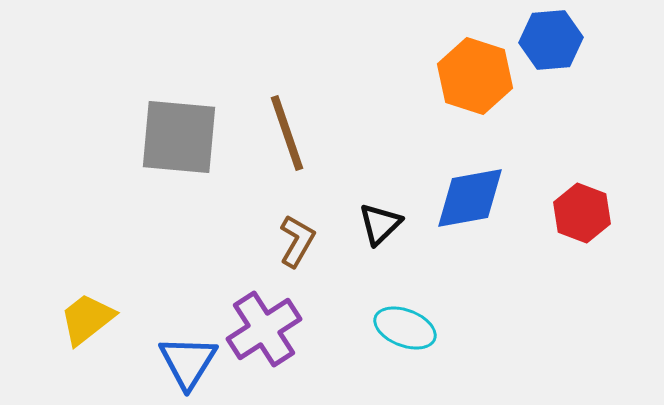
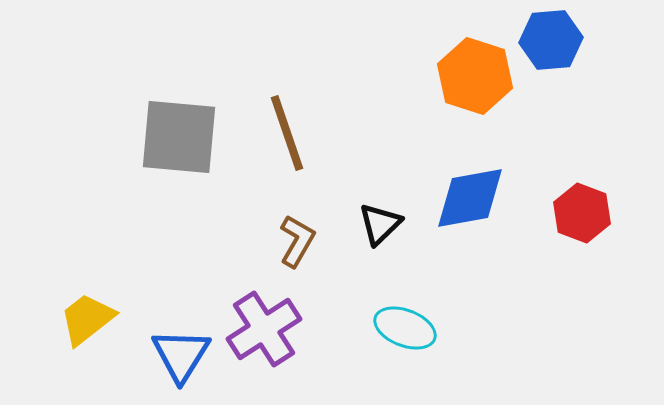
blue triangle: moved 7 px left, 7 px up
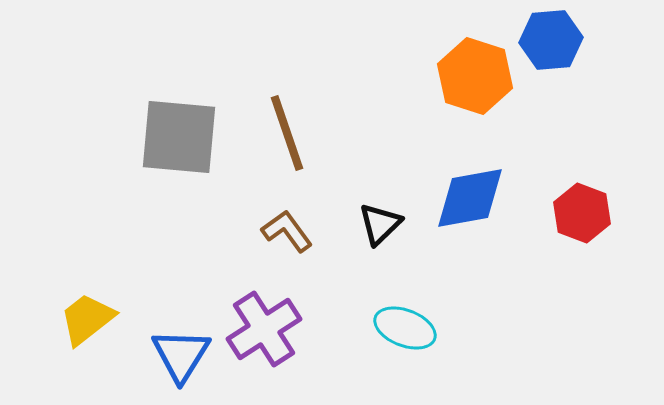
brown L-shape: moved 10 px left, 10 px up; rotated 66 degrees counterclockwise
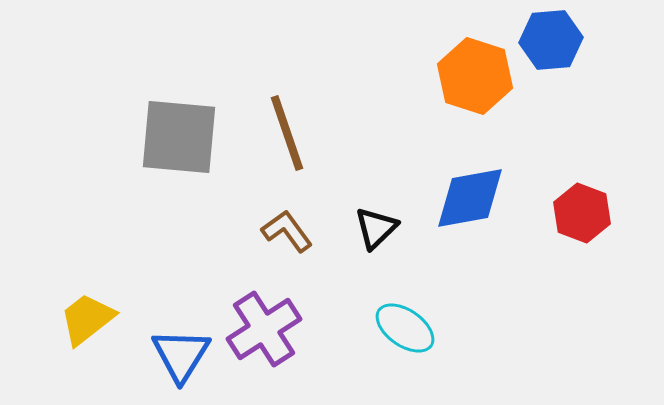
black triangle: moved 4 px left, 4 px down
cyan ellipse: rotated 14 degrees clockwise
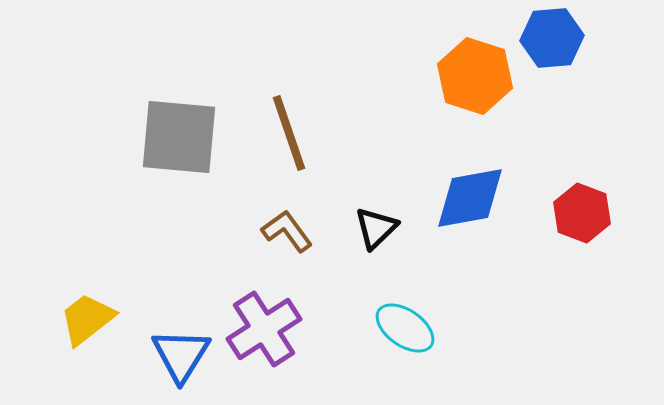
blue hexagon: moved 1 px right, 2 px up
brown line: moved 2 px right
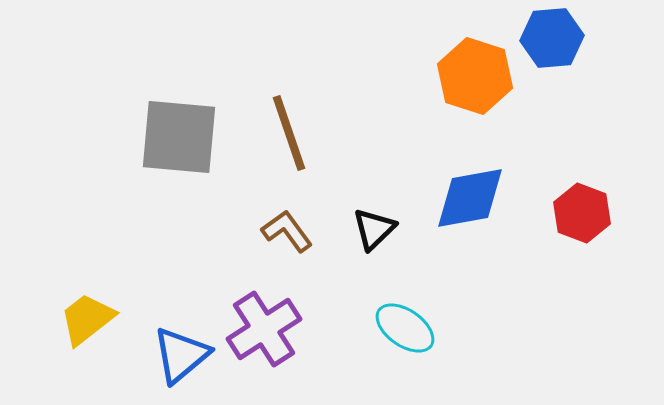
black triangle: moved 2 px left, 1 px down
blue triangle: rotated 18 degrees clockwise
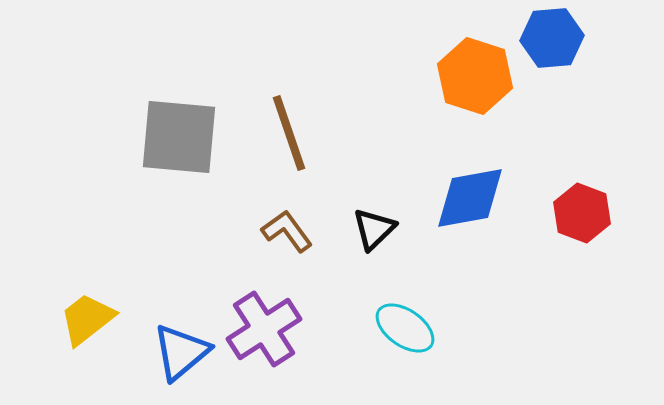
blue triangle: moved 3 px up
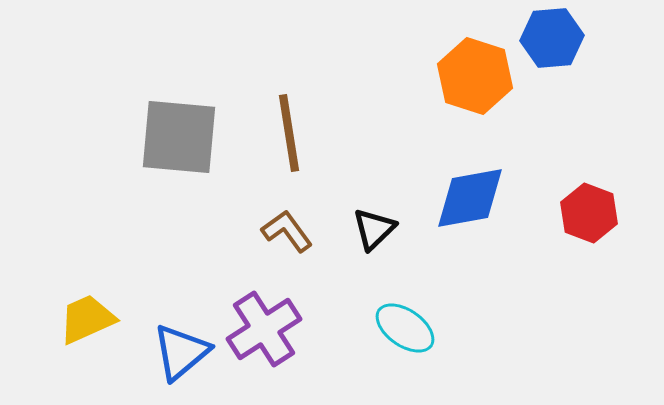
brown line: rotated 10 degrees clockwise
red hexagon: moved 7 px right
yellow trapezoid: rotated 14 degrees clockwise
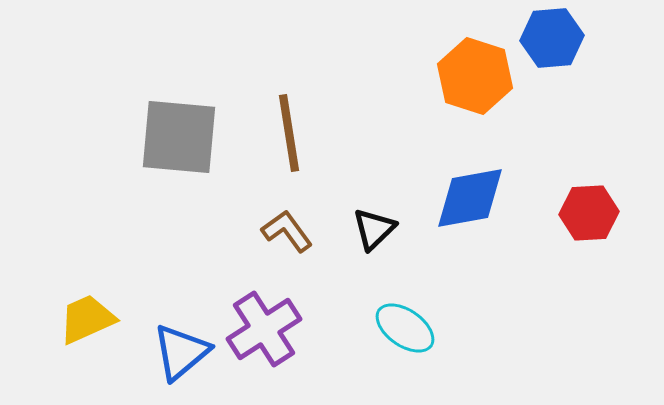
red hexagon: rotated 24 degrees counterclockwise
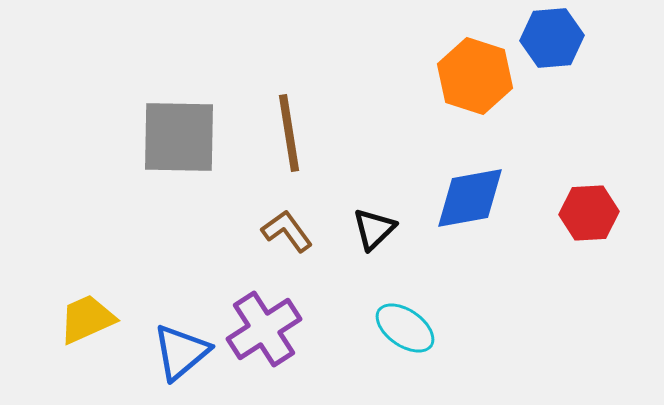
gray square: rotated 4 degrees counterclockwise
